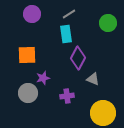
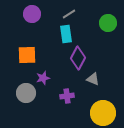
gray circle: moved 2 px left
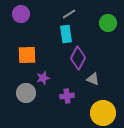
purple circle: moved 11 px left
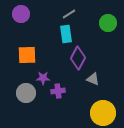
purple star: rotated 16 degrees clockwise
purple cross: moved 9 px left, 5 px up
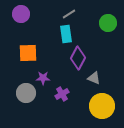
orange square: moved 1 px right, 2 px up
gray triangle: moved 1 px right, 1 px up
purple cross: moved 4 px right, 3 px down; rotated 24 degrees counterclockwise
yellow circle: moved 1 px left, 7 px up
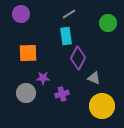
cyan rectangle: moved 2 px down
purple cross: rotated 16 degrees clockwise
